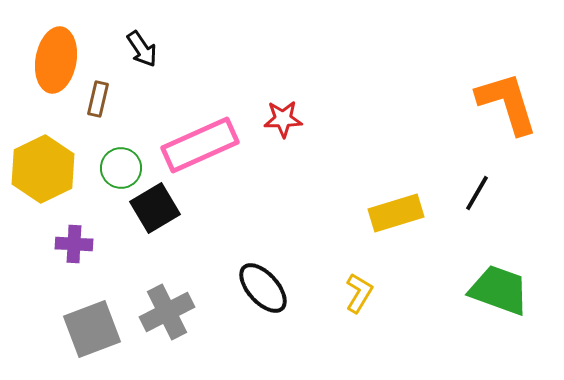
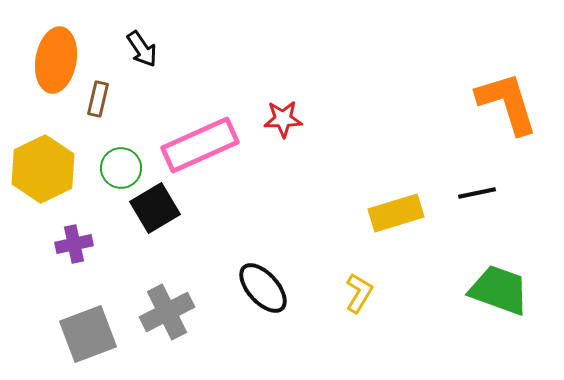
black line: rotated 48 degrees clockwise
purple cross: rotated 15 degrees counterclockwise
gray square: moved 4 px left, 5 px down
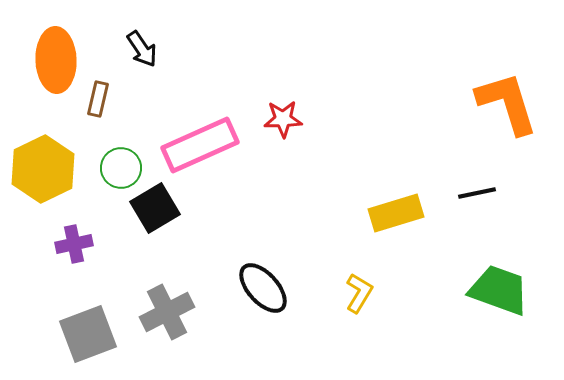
orange ellipse: rotated 12 degrees counterclockwise
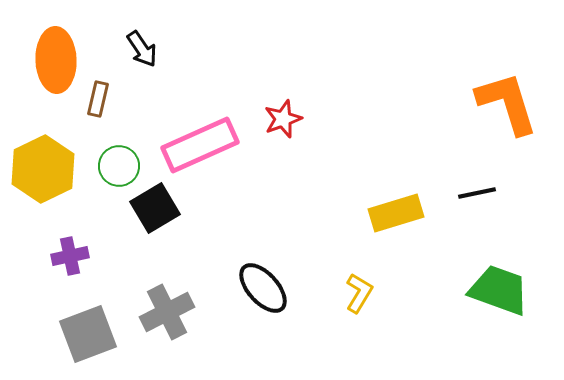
red star: rotated 18 degrees counterclockwise
green circle: moved 2 px left, 2 px up
purple cross: moved 4 px left, 12 px down
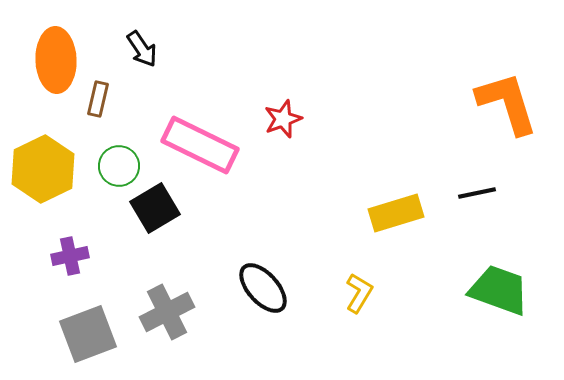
pink rectangle: rotated 50 degrees clockwise
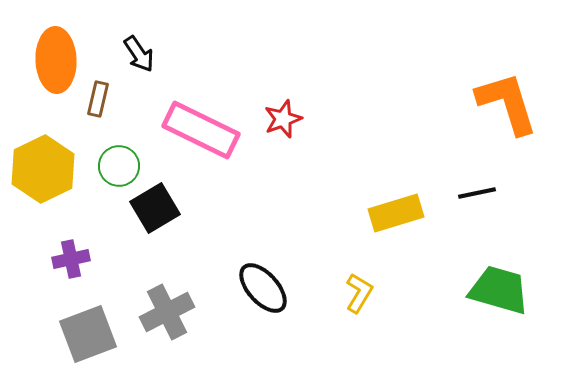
black arrow: moved 3 px left, 5 px down
pink rectangle: moved 1 px right, 15 px up
purple cross: moved 1 px right, 3 px down
green trapezoid: rotated 4 degrees counterclockwise
